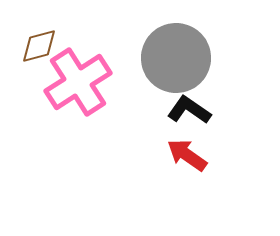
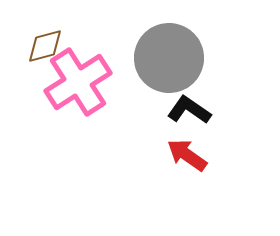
brown diamond: moved 6 px right
gray circle: moved 7 px left
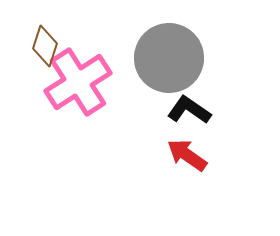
brown diamond: rotated 57 degrees counterclockwise
